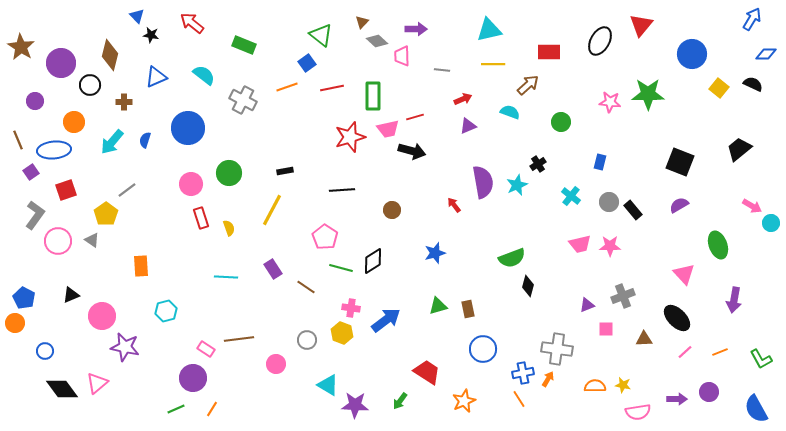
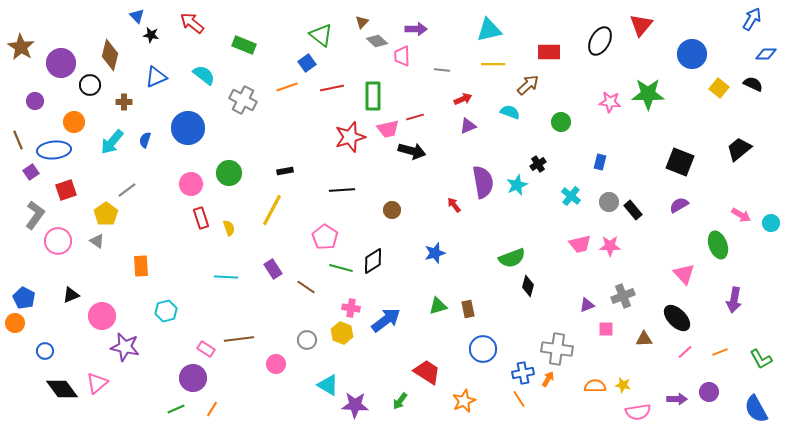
pink arrow at (752, 206): moved 11 px left, 9 px down
gray triangle at (92, 240): moved 5 px right, 1 px down
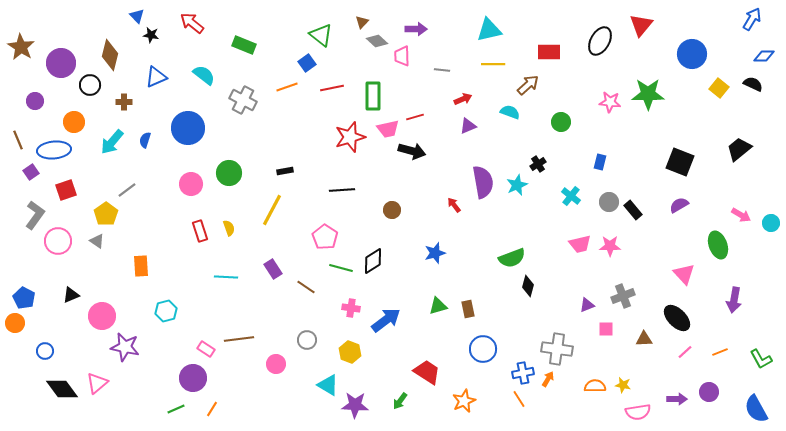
blue diamond at (766, 54): moved 2 px left, 2 px down
red rectangle at (201, 218): moved 1 px left, 13 px down
yellow hexagon at (342, 333): moved 8 px right, 19 px down
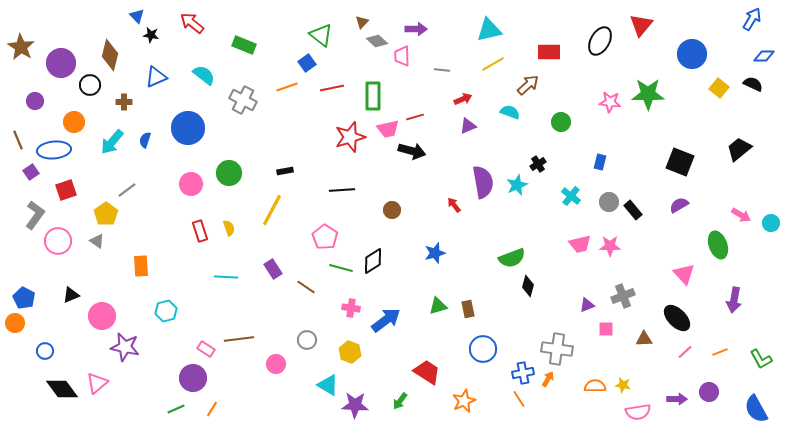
yellow line at (493, 64): rotated 30 degrees counterclockwise
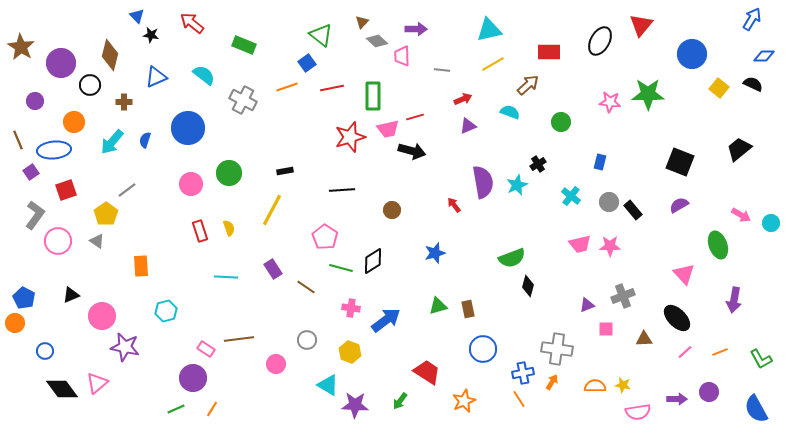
orange arrow at (548, 379): moved 4 px right, 3 px down
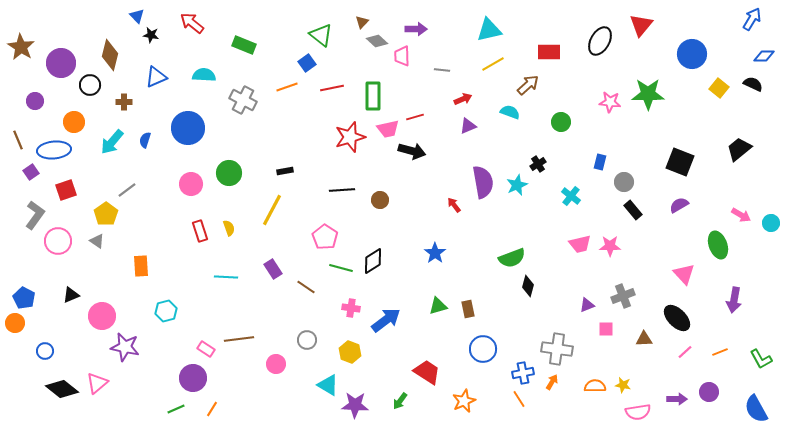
cyan semicircle at (204, 75): rotated 35 degrees counterclockwise
gray circle at (609, 202): moved 15 px right, 20 px up
brown circle at (392, 210): moved 12 px left, 10 px up
blue star at (435, 253): rotated 20 degrees counterclockwise
black diamond at (62, 389): rotated 16 degrees counterclockwise
